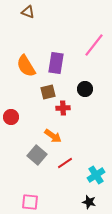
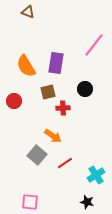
red circle: moved 3 px right, 16 px up
black star: moved 2 px left
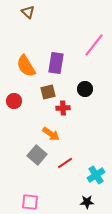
brown triangle: rotated 24 degrees clockwise
orange arrow: moved 2 px left, 2 px up
black star: rotated 16 degrees counterclockwise
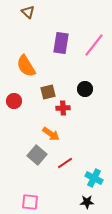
purple rectangle: moved 5 px right, 20 px up
cyan cross: moved 2 px left, 3 px down; rotated 30 degrees counterclockwise
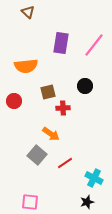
orange semicircle: rotated 65 degrees counterclockwise
black circle: moved 3 px up
black star: rotated 16 degrees counterclockwise
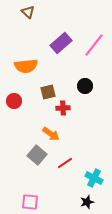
purple rectangle: rotated 40 degrees clockwise
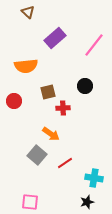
purple rectangle: moved 6 px left, 5 px up
cyan cross: rotated 18 degrees counterclockwise
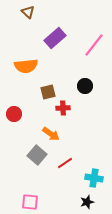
red circle: moved 13 px down
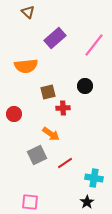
gray square: rotated 24 degrees clockwise
black star: rotated 16 degrees counterclockwise
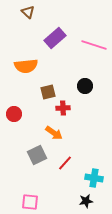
pink line: rotated 70 degrees clockwise
orange arrow: moved 3 px right, 1 px up
red line: rotated 14 degrees counterclockwise
black star: moved 1 px left, 1 px up; rotated 24 degrees clockwise
